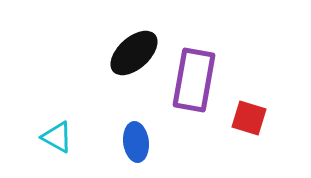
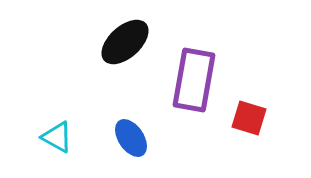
black ellipse: moved 9 px left, 11 px up
blue ellipse: moved 5 px left, 4 px up; rotated 27 degrees counterclockwise
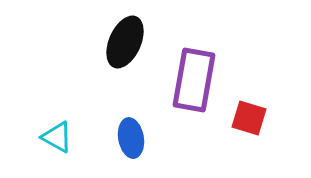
black ellipse: rotated 24 degrees counterclockwise
blue ellipse: rotated 24 degrees clockwise
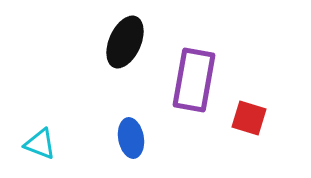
cyan triangle: moved 17 px left, 7 px down; rotated 8 degrees counterclockwise
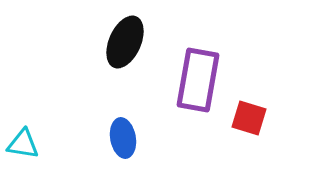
purple rectangle: moved 4 px right
blue ellipse: moved 8 px left
cyan triangle: moved 17 px left; rotated 12 degrees counterclockwise
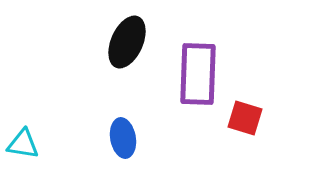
black ellipse: moved 2 px right
purple rectangle: moved 6 px up; rotated 8 degrees counterclockwise
red square: moved 4 px left
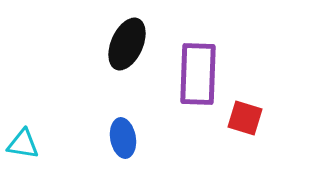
black ellipse: moved 2 px down
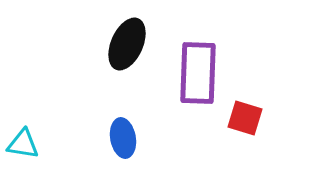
purple rectangle: moved 1 px up
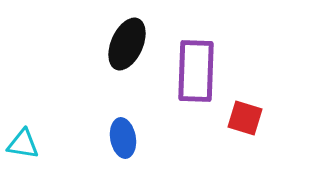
purple rectangle: moved 2 px left, 2 px up
